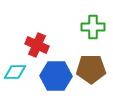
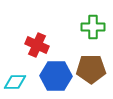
cyan diamond: moved 10 px down
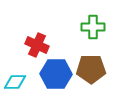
blue hexagon: moved 2 px up
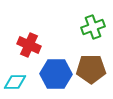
green cross: rotated 20 degrees counterclockwise
red cross: moved 8 px left
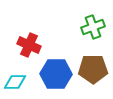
brown pentagon: moved 2 px right
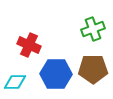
green cross: moved 2 px down
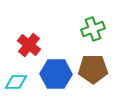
red cross: rotated 15 degrees clockwise
cyan diamond: moved 1 px right
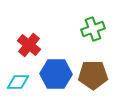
brown pentagon: moved 6 px down
cyan diamond: moved 2 px right
